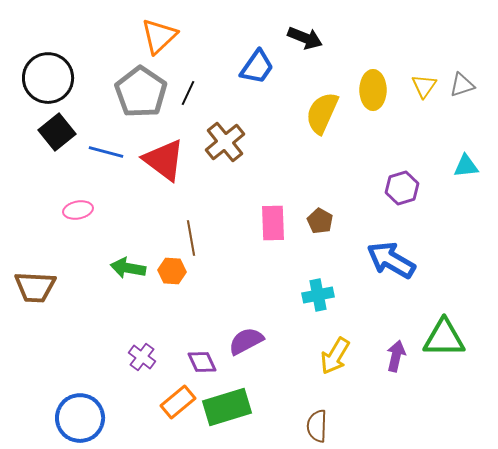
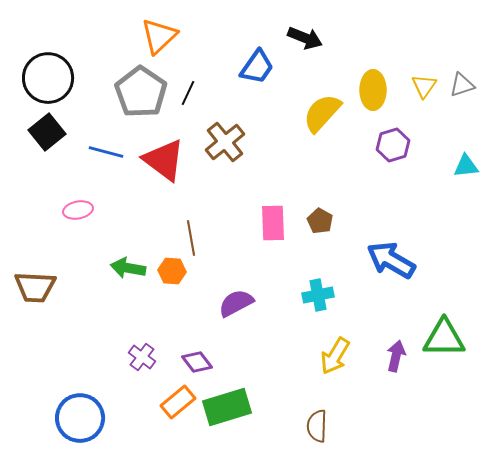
yellow semicircle: rotated 18 degrees clockwise
black square: moved 10 px left
purple hexagon: moved 9 px left, 43 px up
purple semicircle: moved 10 px left, 38 px up
purple diamond: moved 5 px left; rotated 12 degrees counterclockwise
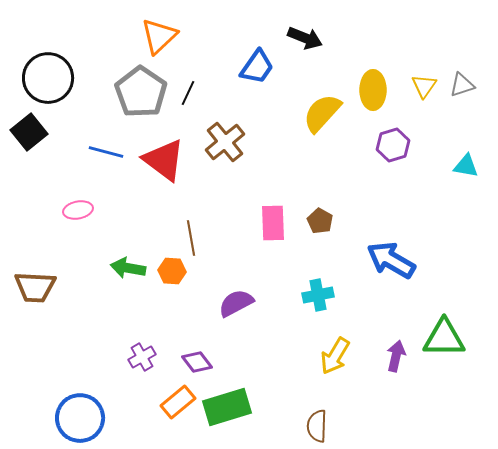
black square: moved 18 px left
cyan triangle: rotated 16 degrees clockwise
purple cross: rotated 24 degrees clockwise
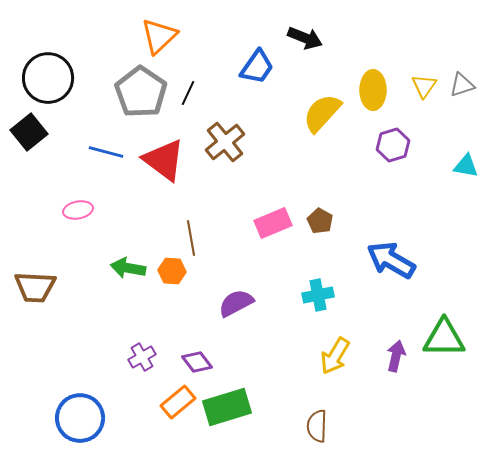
pink rectangle: rotated 69 degrees clockwise
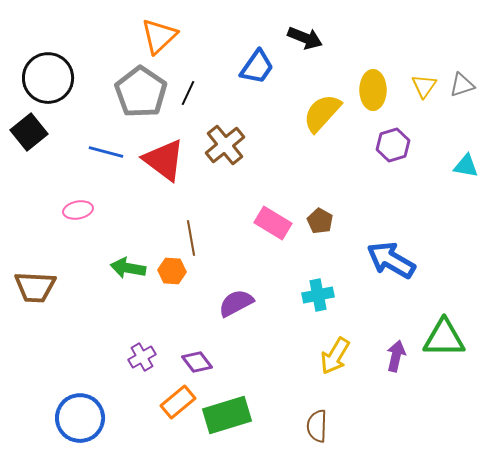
brown cross: moved 3 px down
pink rectangle: rotated 54 degrees clockwise
green rectangle: moved 8 px down
